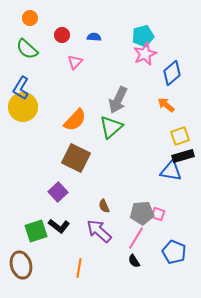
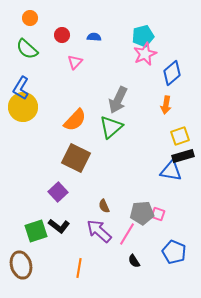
orange arrow: rotated 120 degrees counterclockwise
pink line: moved 9 px left, 4 px up
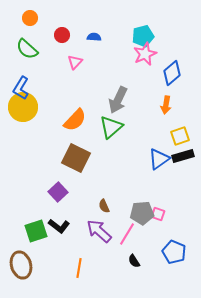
blue triangle: moved 12 px left, 12 px up; rotated 45 degrees counterclockwise
